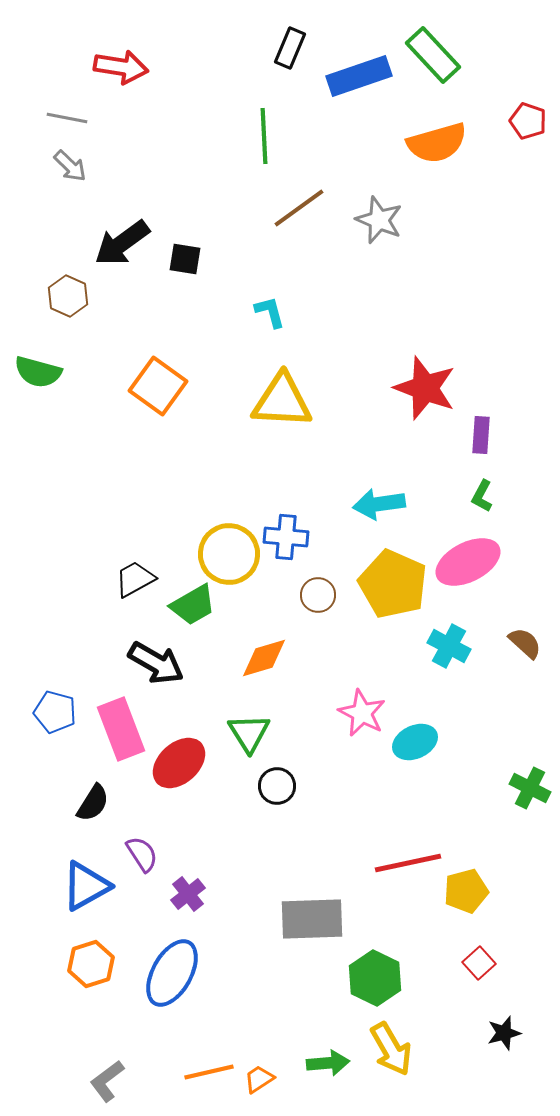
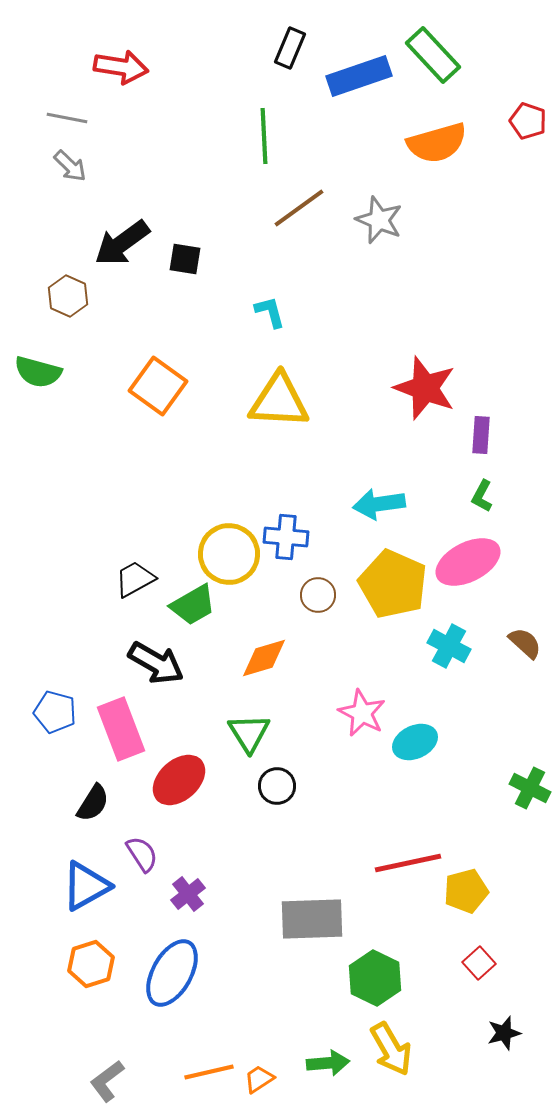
yellow triangle at (282, 401): moved 3 px left
red ellipse at (179, 763): moved 17 px down
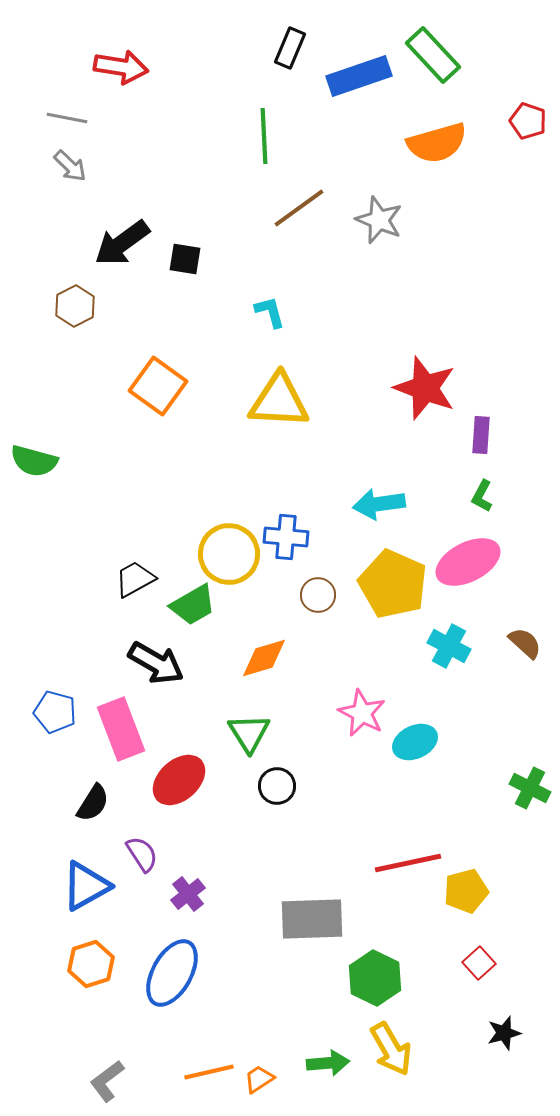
brown hexagon at (68, 296): moved 7 px right, 10 px down; rotated 9 degrees clockwise
green semicircle at (38, 372): moved 4 px left, 89 px down
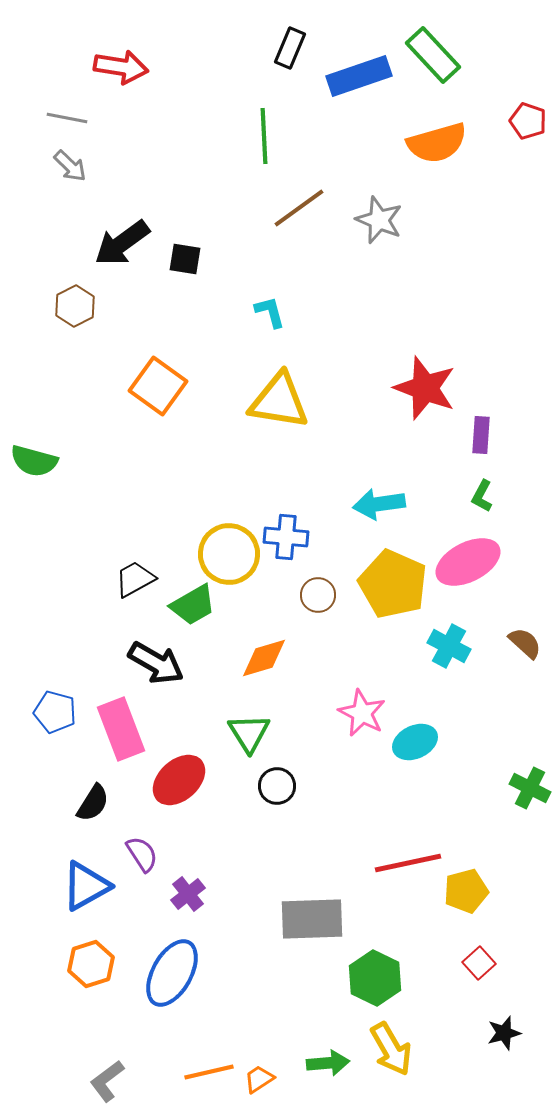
yellow triangle at (279, 401): rotated 6 degrees clockwise
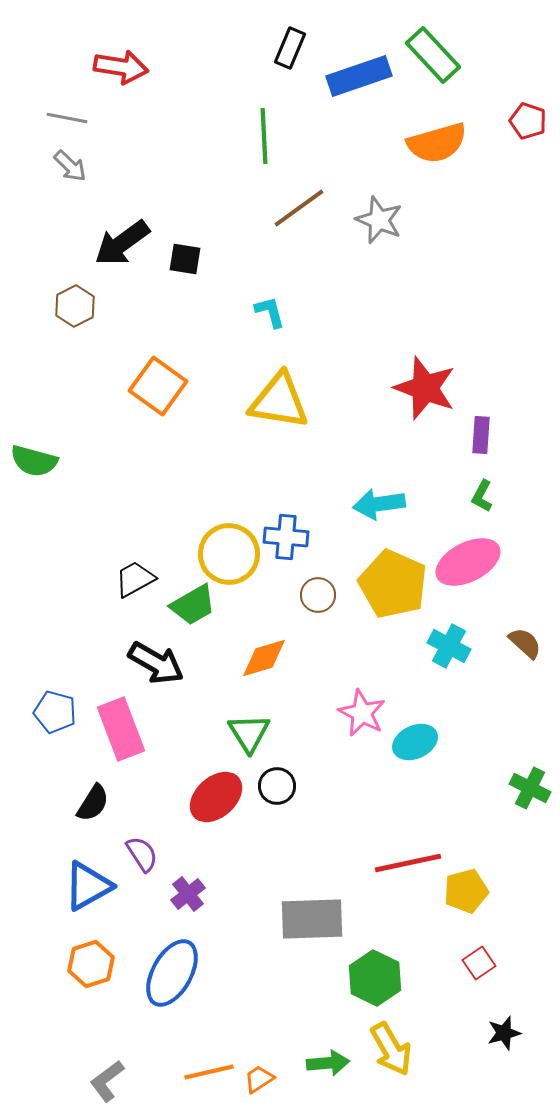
red ellipse at (179, 780): moved 37 px right, 17 px down
blue triangle at (86, 886): moved 2 px right
red square at (479, 963): rotated 8 degrees clockwise
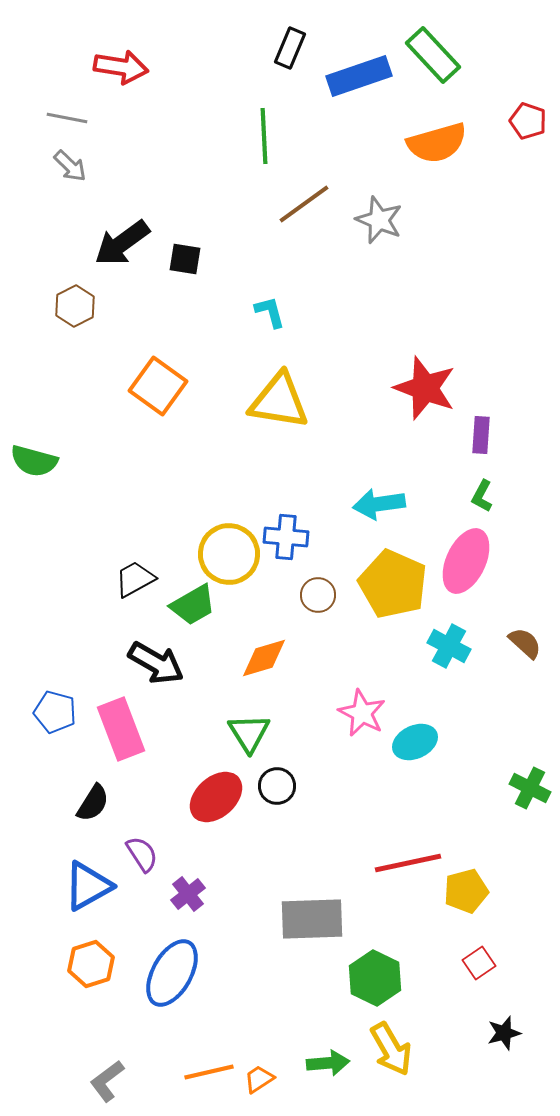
brown line at (299, 208): moved 5 px right, 4 px up
pink ellipse at (468, 562): moved 2 px left, 1 px up; rotated 38 degrees counterclockwise
